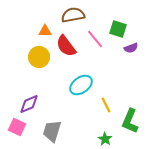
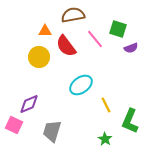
pink square: moved 3 px left, 2 px up
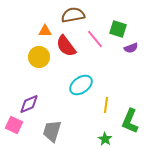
yellow line: rotated 35 degrees clockwise
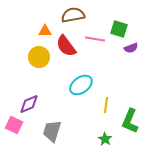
green square: moved 1 px right
pink line: rotated 42 degrees counterclockwise
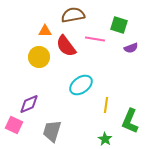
green square: moved 4 px up
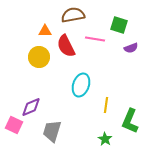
red semicircle: rotated 10 degrees clockwise
cyan ellipse: rotated 35 degrees counterclockwise
purple diamond: moved 2 px right, 3 px down
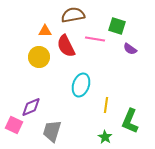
green square: moved 2 px left, 1 px down
purple semicircle: moved 1 px left, 1 px down; rotated 56 degrees clockwise
green star: moved 2 px up
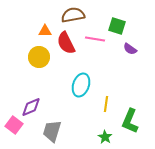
red semicircle: moved 3 px up
yellow line: moved 1 px up
pink square: rotated 12 degrees clockwise
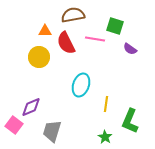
green square: moved 2 px left
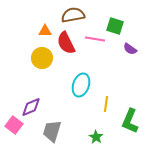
yellow circle: moved 3 px right, 1 px down
green star: moved 9 px left
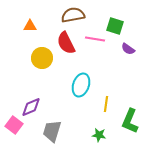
orange triangle: moved 15 px left, 5 px up
purple semicircle: moved 2 px left
green star: moved 3 px right, 2 px up; rotated 24 degrees counterclockwise
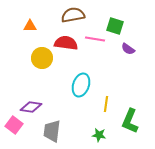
red semicircle: rotated 125 degrees clockwise
purple diamond: rotated 30 degrees clockwise
gray trapezoid: rotated 10 degrees counterclockwise
